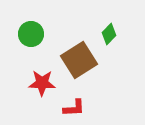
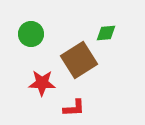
green diamond: moved 3 px left, 1 px up; rotated 40 degrees clockwise
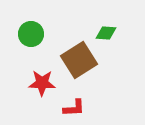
green diamond: rotated 10 degrees clockwise
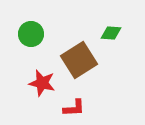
green diamond: moved 5 px right
red star: rotated 12 degrees clockwise
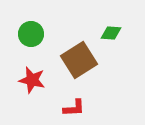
red star: moved 10 px left, 3 px up
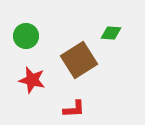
green circle: moved 5 px left, 2 px down
red L-shape: moved 1 px down
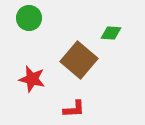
green circle: moved 3 px right, 18 px up
brown square: rotated 18 degrees counterclockwise
red star: moved 1 px up
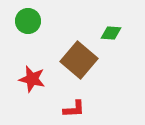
green circle: moved 1 px left, 3 px down
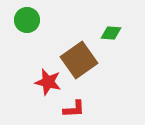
green circle: moved 1 px left, 1 px up
brown square: rotated 15 degrees clockwise
red star: moved 16 px right, 3 px down
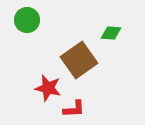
red star: moved 6 px down
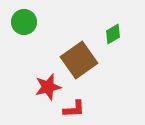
green circle: moved 3 px left, 2 px down
green diamond: moved 2 px right, 1 px down; rotated 35 degrees counterclockwise
red star: moved 1 px up; rotated 28 degrees counterclockwise
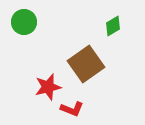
green diamond: moved 8 px up
brown square: moved 7 px right, 4 px down
red L-shape: moved 2 px left; rotated 25 degrees clockwise
